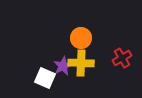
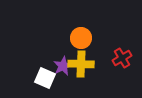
yellow cross: moved 1 px down
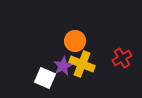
orange circle: moved 6 px left, 3 px down
yellow cross: moved 1 px right; rotated 20 degrees clockwise
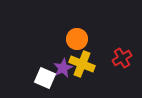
orange circle: moved 2 px right, 2 px up
purple star: moved 2 px down
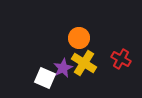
orange circle: moved 2 px right, 1 px up
red cross: moved 1 px left, 1 px down; rotated 30 degrees counterclockwise
yellow cross: moved 2 px right, 1 px up; rotated 10 degrees clockwise
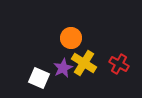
orange circle: moved 8 px left
red cross: moved 2 px left, 5 px down
white square: moved 6 px left
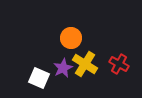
yellow cross: moved 1 px right, 1 px down
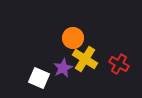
orange circle: moved 2 px right
yellow cross: moved 5 px up
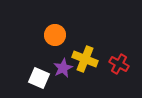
orange circle: moved 18 px left, 3 px up
yellow cross: rotated 10 degrees counterclockwise
